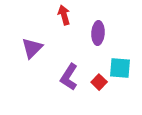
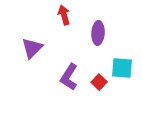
cyan square: moved 2 px right
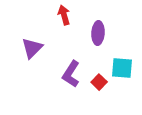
purple L-shape: moved 2 px right, 3 px up
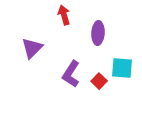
red square: moved 1 px up
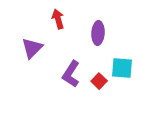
red arrow: moved 6 px left, 4 px down
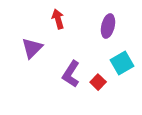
purple ellipse: moved 10 px right, 7 px up; rotated 10 degrees clockwise
cyan square: moved 5 px up; rotated 35 degrees counterclockwise
red square: moved 1 px left, 1 px down
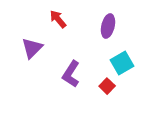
red arrow: rotated 24 degrees counterclockwise
red square: moved 9 px right, 4 px down
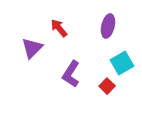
red arrow: moved 1 px right, 9 px down
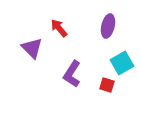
purple triangle: rotated 30 degrees counterclockwise
purple L-shape: moved 1 px right
red square: moved 1 px up; rotated 28 degrees counterclockwise
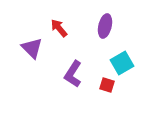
purple ellipse: moved 3 px left
purple L-shape: moved 1 px right
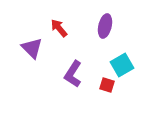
cyan square: moved 2 px down
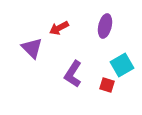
red arrow: rotated 78 degrees counterclockwise
